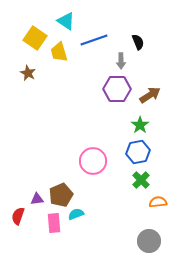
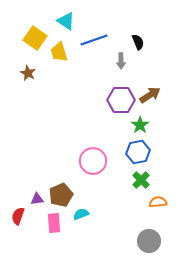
purple hexagon: moved 4 px right, 11 px down
cyan semicircle: moved 5 px right
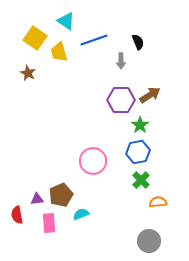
red semicircle: moved 1 px left, 1 px up; rotated 30 degrees counterclockwise
pink rectangle: moved 5 px left
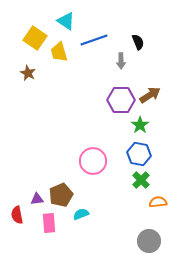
blue hexagon: moved 1 px right, 2 px down; rotated 20 degrees clockwise
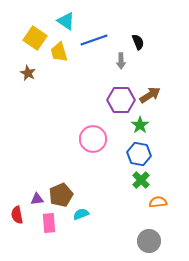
pink circle: moved 22 px up
